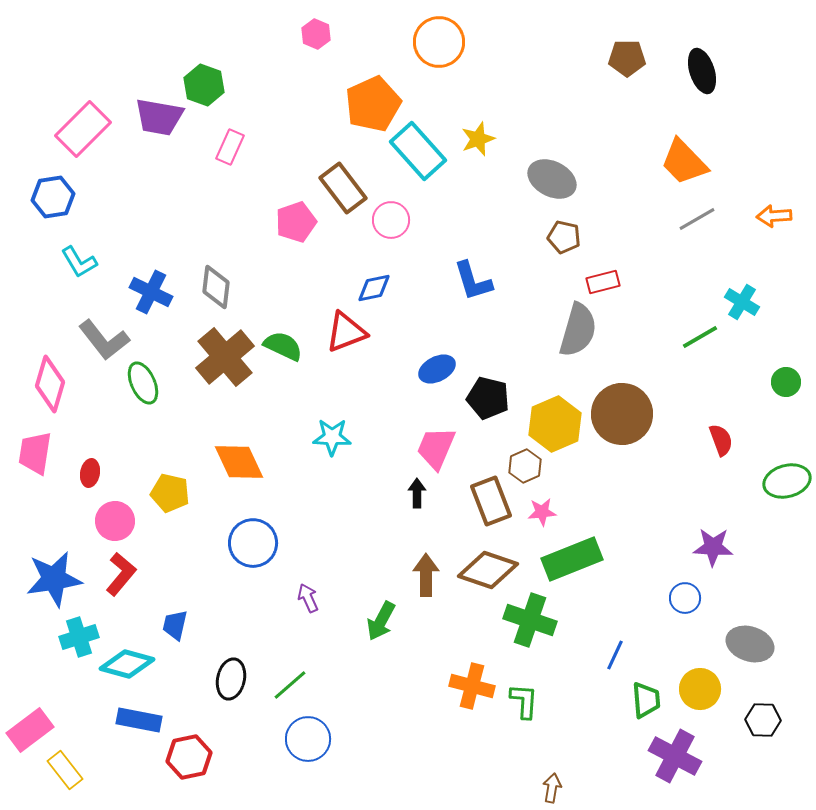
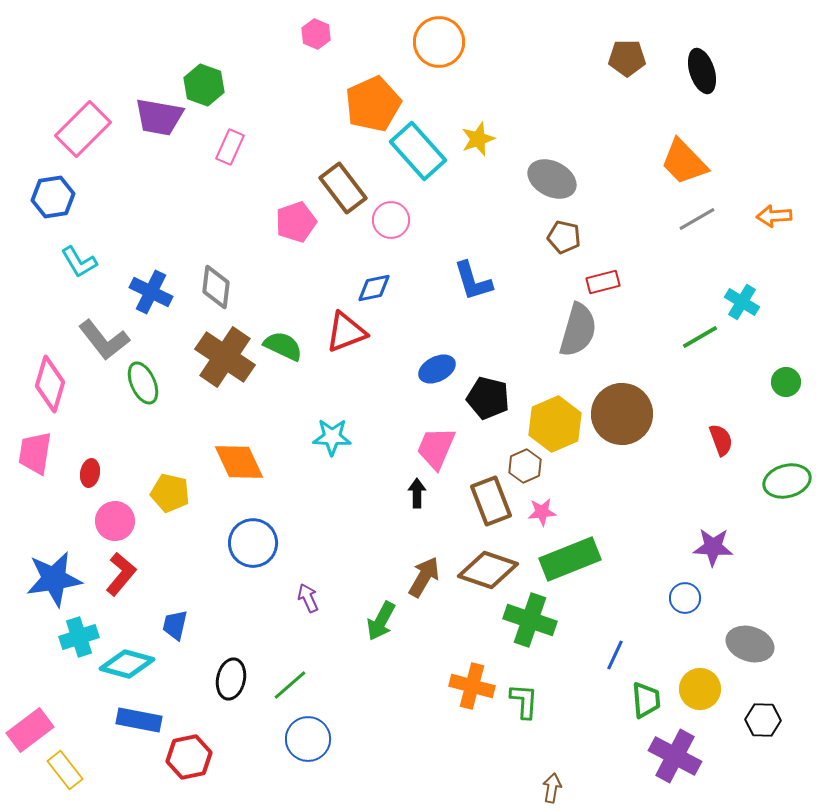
brown cross at (225, 357): rotated 16 degrees counterclockwise
green rectangle at (572, 559): moved 2 px left
brown arrow at (426, 575): moved 2 px left, 2 px down; rotated 30 degrees clockwise
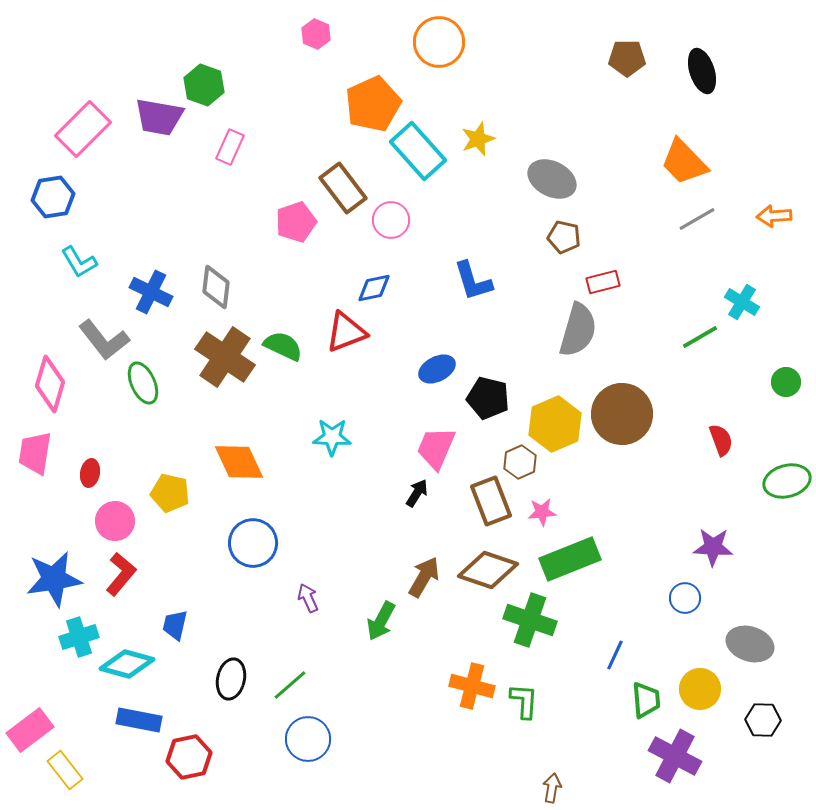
brown hexagon at (525, 466): moved 5 px left, 4 px up
black arrow at (417, 493): rotated 32 degrees clockwise
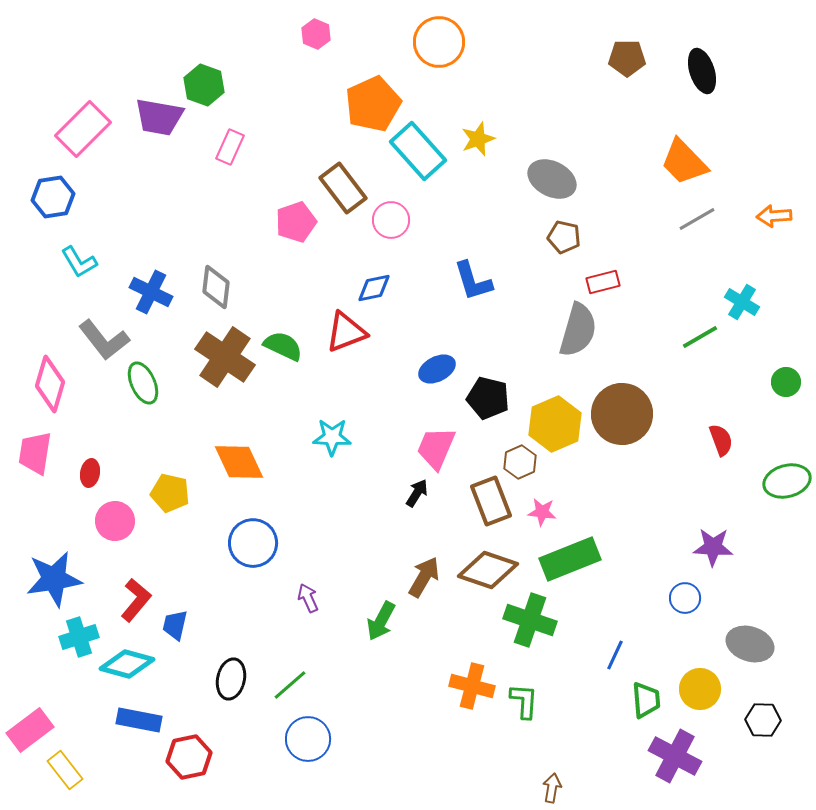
pink star at (542, 512): rotated 12 degrees clockwise
red L-shape at (121, 574): moved 15 px right, 26 px down
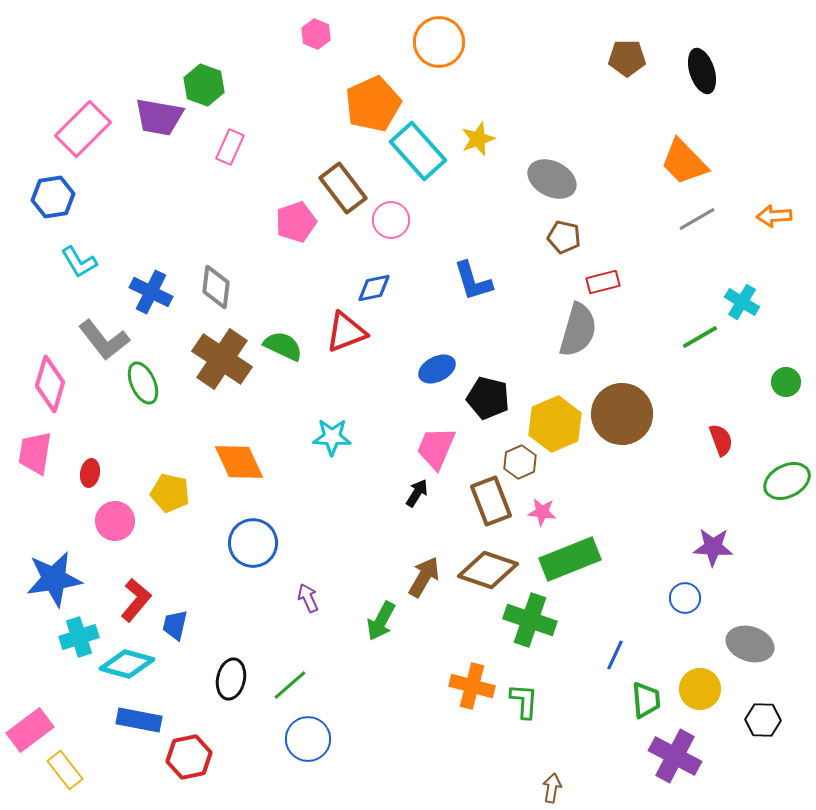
brown cross at (225, 357): moved 3 px left, 2 px down
green ellipse at (787, 481): rotated 12 degrees counterclockwise
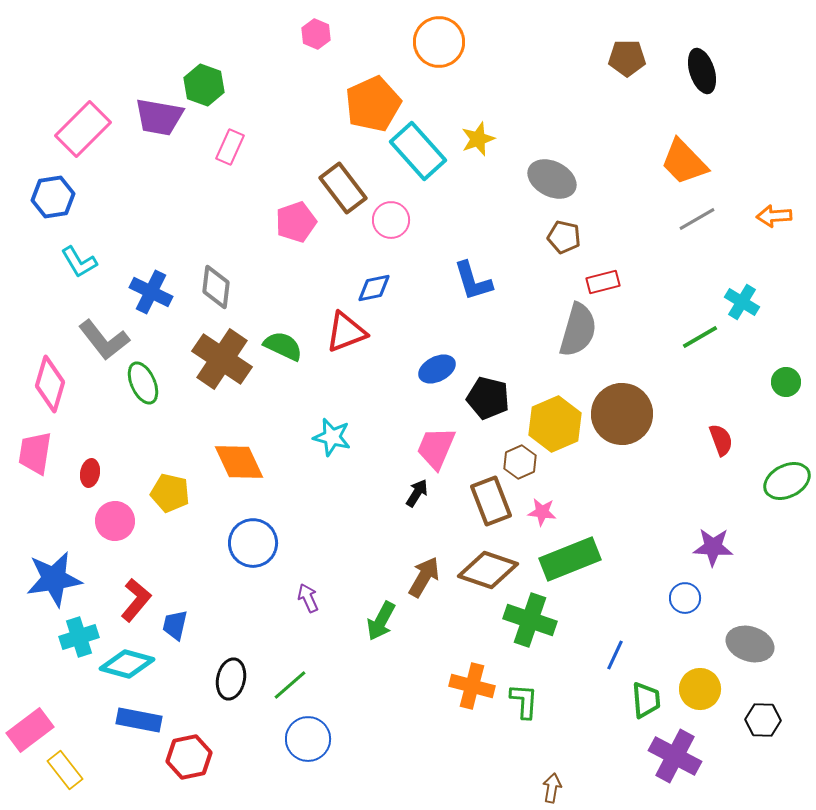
cyan star at (332, 437): rotated 12 degrees clockwise
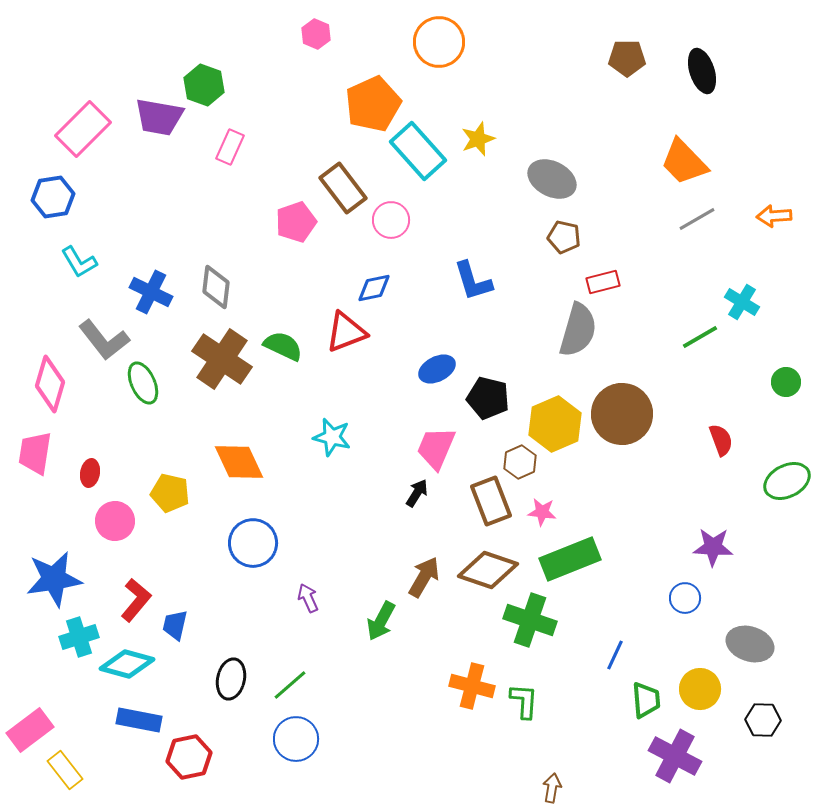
blue circle at (308, 739): moved 12 px left
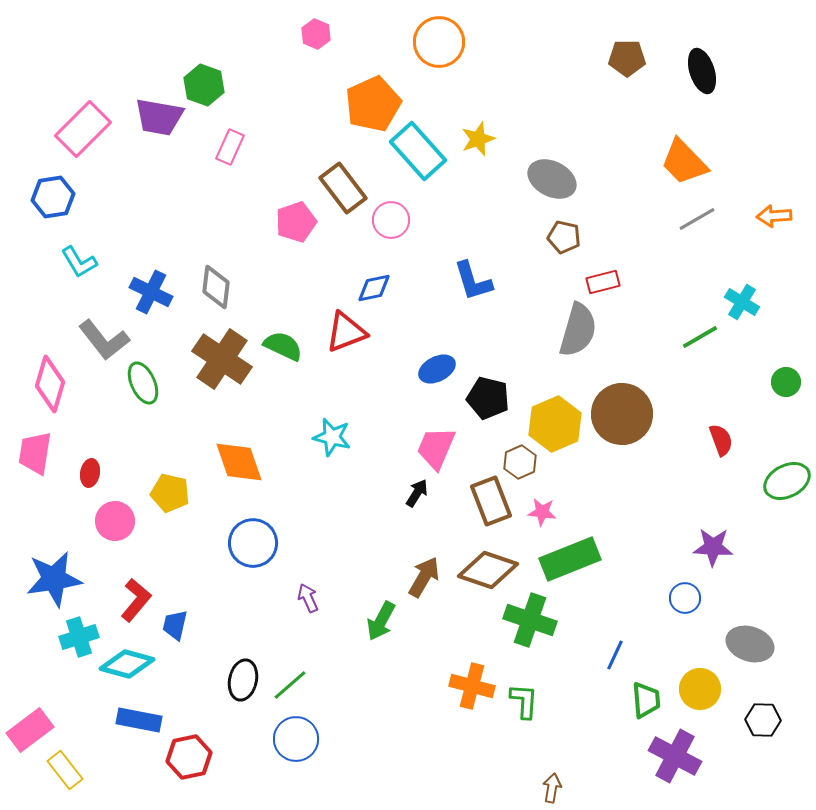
orange diamond at (239, 462): rotated 6 degrees clockwise
black ellipse at (231, 679): moved 12 px right, 1 px down
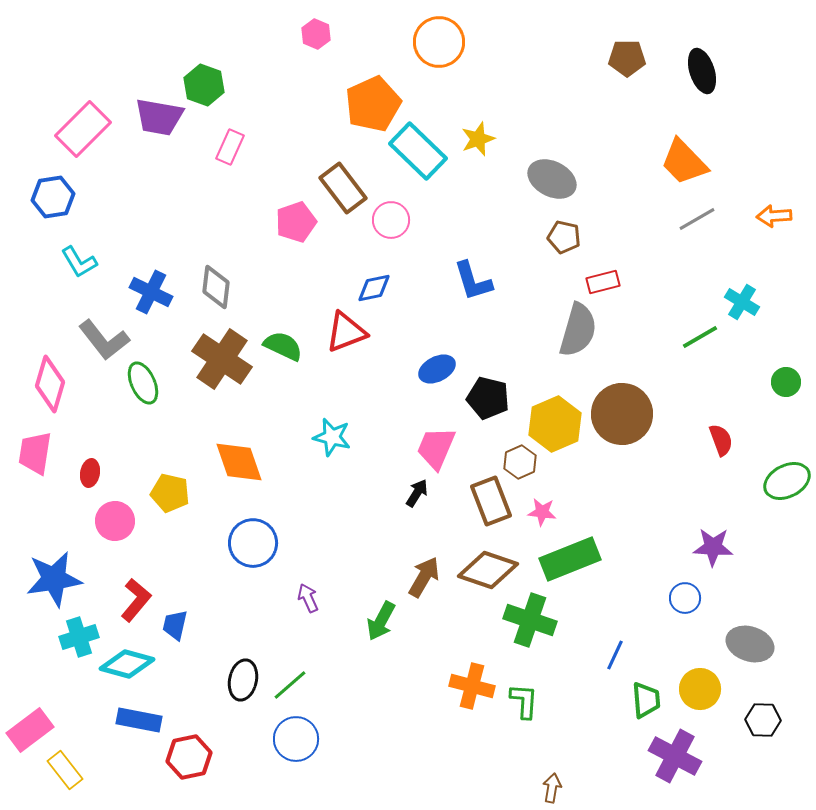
cyan rectangle at (418, 151): rotated 4 degrees counterclockwise
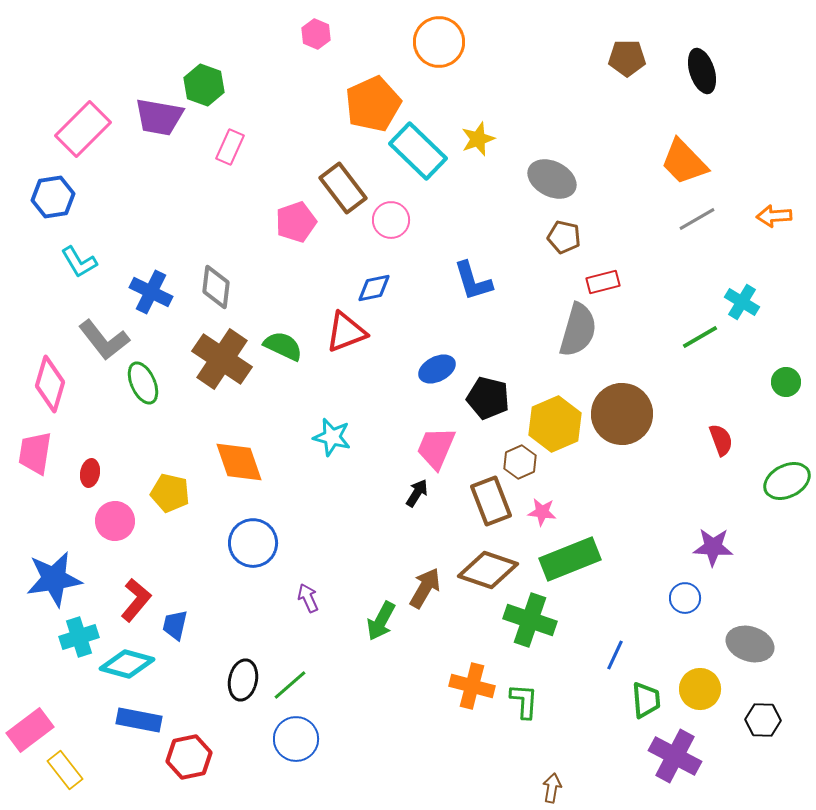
brown arrow at (424, 577): moved 1 px right, 11 px down
